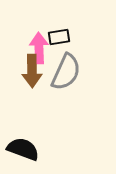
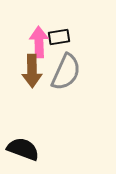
pink arrow: moved 6 px up
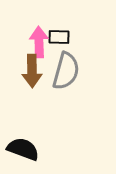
black rectangle: rotated 10 degrees clockwise
gray semicircle: moved 1 px up; rotated 9 degrees counterclockwise
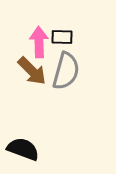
black rectangle: moved 3 px right
brown arrow: rotated 44 degrees counterclockwise
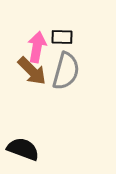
pink arrow: moved 2 px left, 5 px down; rotated 12 degrees clockwise
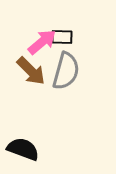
pink arrow: moved 5 px right, 5 px up; rotated 40 degrees clockwise
brown arrow: moved 1 px left
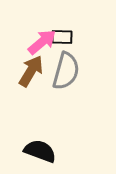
brown arrow: rotated 104 degrees counterclockwise
black semicircle: moved 17 px right, 2 px down
